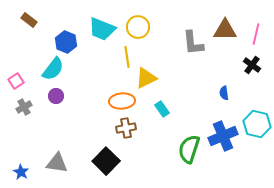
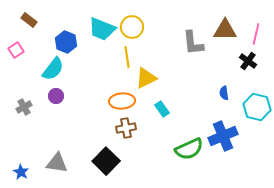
yellow circle: moved 6 px left
black cross: moved 4 px left, 4 px up
pink square: moved 31 px up
cyan hexagon: moved 17 px up
green semicircle: rotated 132 degrees counterclockwise
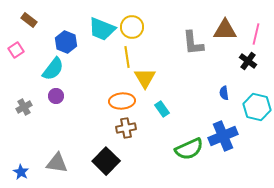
yellow triangle: moved 1 px left; rotated 35 degrees counterclockwise
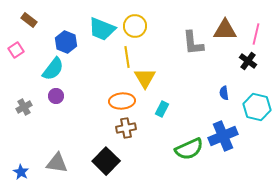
yellow circle: moved 3 px right, 1 px up
cyan rectangle: rotated 63 degrees clockwise
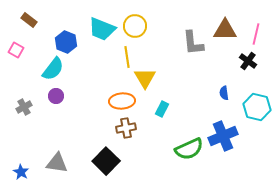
pink square: rotated 28 degrees counterclockwise
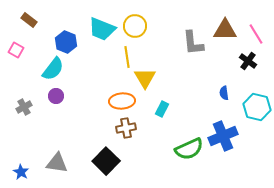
pink line: rotated 45 degrees counterclockwise
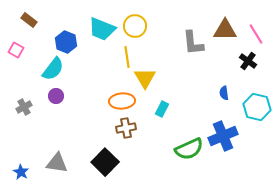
black square: moved 1 px left, 1 px down
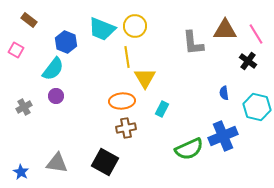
black square: rotated 16 degrees counterclockwise
